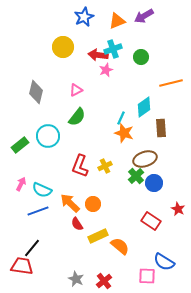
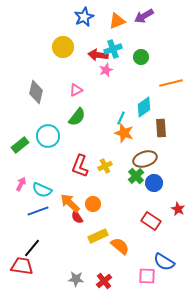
red semicircle: moved 7 px up
gray star: rotated 21 degrees counterclockwise
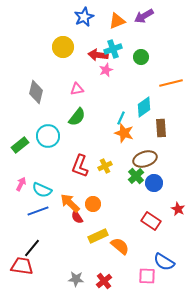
pink triangle: moved 1 px right, 1 px up; rotated 16 degrees clockwise
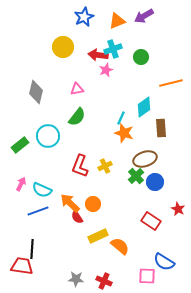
blue circle: moved 1 px right, 1 px up
black line: moved 1 px down; rotated 36 degrees counterclockwise
red cross: rotated 28 degrees counterclockwise
